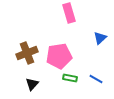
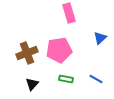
pink pentagon: moved 6 px up
green rectangle: moved 4 px left, 1 px down
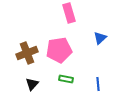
blue line: moved 2 px right, 5 px down; rotated 56 degrees clockwise
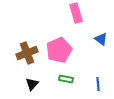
pink rectangle: moved 7 px right
blue triangle: moved 1 px right, 1 px down; rotated 40 degrees counterclockwise
pink pentagon: rotated 15 degrees counterclockwise
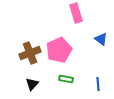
brown cross: moved 3 px right
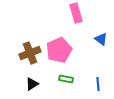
black triangle: rotated 16 degrees clockwise
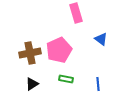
brown cross: rotated 10 degrees clockwise
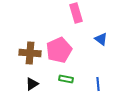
brown cross: rotated 15 degrees clockwise
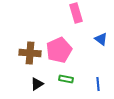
black triangle: moved 5 px right
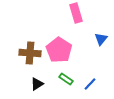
blue triangle: rotated 32 degrees clockwise
pink pentagon: rotated 15 degrees counterclockwise
green rectangle: rotated 24 degrees clockwise
blue line: moved 8 px left; rotated 48 degrees clockwise
